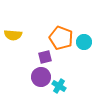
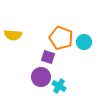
purple square: moved 3 px right; rotated 32 degrees clockwise
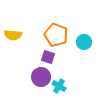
orange pentagon: moved 5 px left, 3 px up
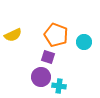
yellow semicircle: rotated 30 degrees counterclockwise
cyan cross: rotated 24 degrees counterclockwise
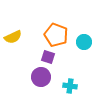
yellow semicircle: moved 2 px down
cyan cross: moved 11 px right
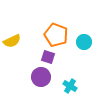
yellow semicircle: moved 1 px left, 4 px down
cyan cross: rotated 24 degrees clockwise
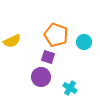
cyan cross: moved 2 px down
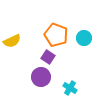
cyan circle: moved 4 px up
purple square: rotated 16 degrees clockwise
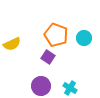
yellow semicircle: moved 3 px down
purple circle: moved 9 px down
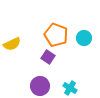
purple circle: moved 1 px left
